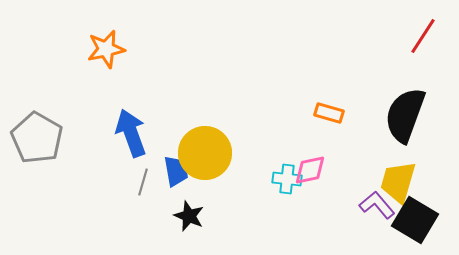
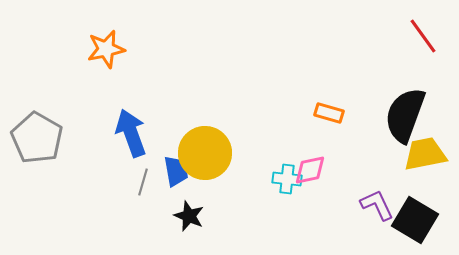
red line: rotated 69 degrees counterclockwise
yellow trapezoid: moved 27 px right, 28 px up; rotated 63 degrees clockwise
purple L-shape: rotated 15 degrees clockwise
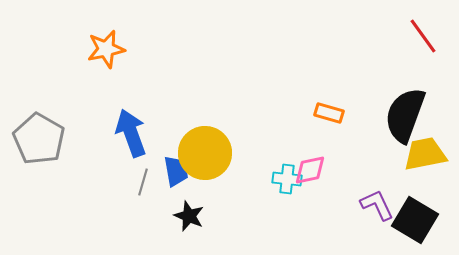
gray pentagon: moved 2 px right, 1 px down
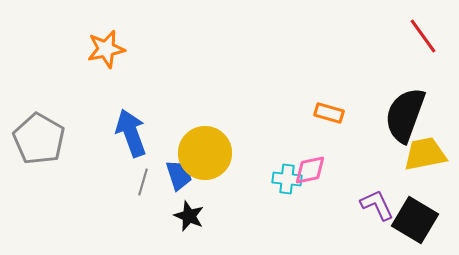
blue trapezoid: moved 3 px right, 4 px down; rotated 8 degrees counterclockwise
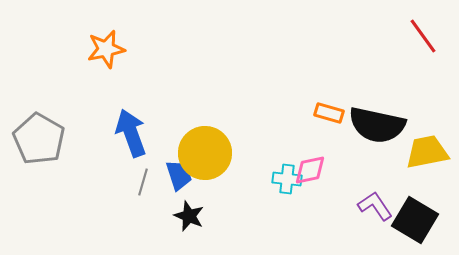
black semicircle: moved 28 px left, 10 px down; rotated 98 degrees counterclockwise
yellow trapezoid: moved 2 px right, 2 px up
purple L-shape: moved 2 px left, 1 px down; rotated 9 degrees counterclockwise
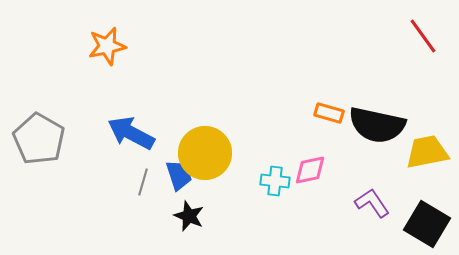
orange star: moved 1 px right, 3 px up
blue arrow: rotated 42 degrees counterclockwise
cyan cross: moved 12 px left, 2 px down
purple L-shape: moved 3 px left, 3 px up
black square: moved 12 px right, 4 px down
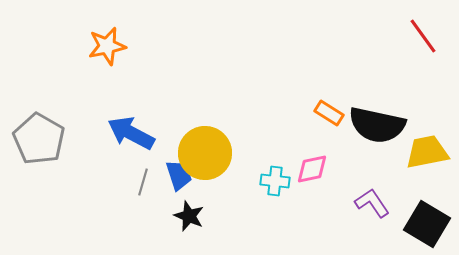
orange rectangle: rotated 16 degrees clockwise
pink diamond: moved 2 px right, 1 px up
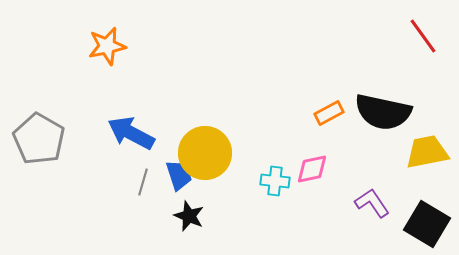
orange rectangle: rotated 60 degrees counterclockwise
black semicircle: moved 6 px right, 13 px up
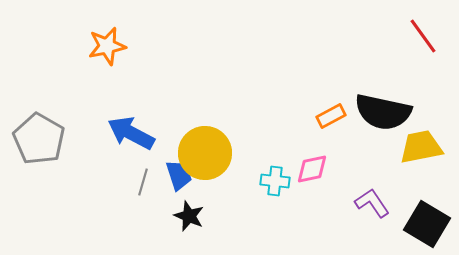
orange rectangle: moved 2 px right, 3 px down
yellow trapezoid: moved 6 px left, 5 px up
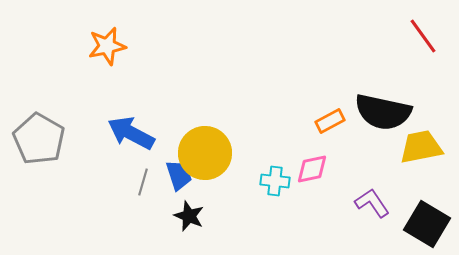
orange rectangle: moved 1 px left, 5 px down
